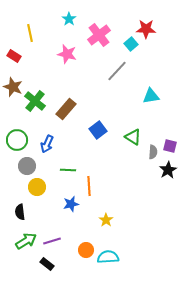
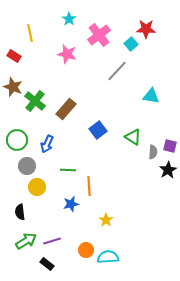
cyan triangle: rotated 18 degrees clockwise
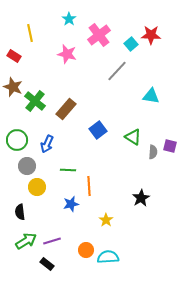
red star: moved 5 px right, 6 px down
black star: moved 27 px left, 28 px down
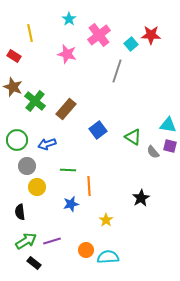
gray line: rotated 25 degrees counterclockwise
cyan triangle: moved 17 px right, 29 px down
blue arrow: rotated 48 degrees clockwise
gray semicircle: rotated 136 degrees clockwise
black rectangle: moved 13 px left, 1 px up
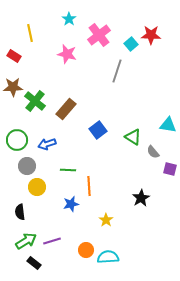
brown star: rotated 24 degrees counterclockwise
purple square: moved 23 px down
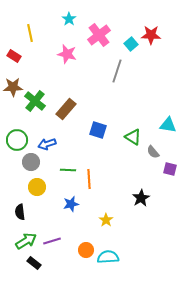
blue square: rotated 36 degrees counterclockwise
gray circle: moved 4 px right, 4 px up
orange line: moved 7 px up
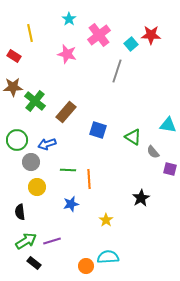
brown rectangle: moved 3 px down
orange circle: moved 16 px down
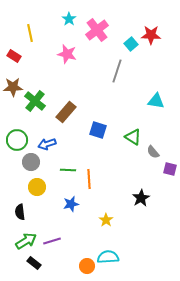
pink cross: moved 2 px left, 5 px up
cyan triangle: moved 12 px left, 24 px up
orange circle: moved 1 px right
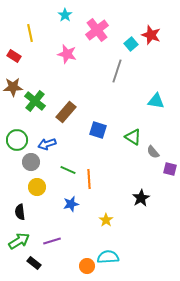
cyan star: moved 4 px left, 4 px up
red star: rotated 18 degrees clockwise
green line: rotated 21 degrees clockwise
green arrow: moved 7 px left
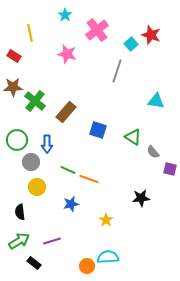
blue arrow: rotated 72 degrees counterclockwise
orange line: rotated 66 degrees counterclockwise
black star: rotated 24 degrees clockwise
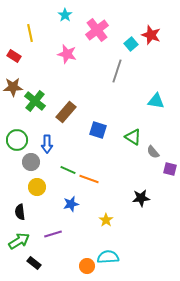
purple line: moved 1 px right, 7 px up
